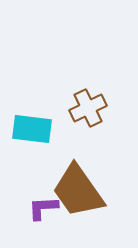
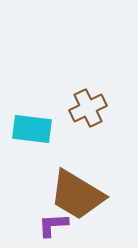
brown trapezoid: moved 1 px left, 4 px down; rotated 24 degrees counterclockwise
purple L-shape: moved 10 px right, 17 px down
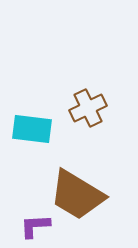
purple L-shape: moved 18 px left, 1 px down
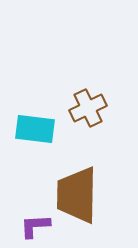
cyan rectangle: moved 3 px right
brown trapezoid: rotated 60 degrees clockwise
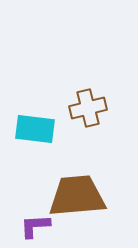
brown cross: rotated 12 degrees clockwise
brown trapezoid: moved 1 px down; rotated 84 degrees clockwise
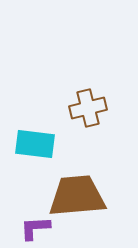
cyan rectangle: moved 15 px down
purple L-shape: moved 2 px down
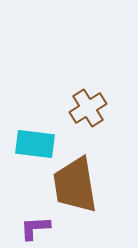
brown cross: rotated 18 degrees counterclockwise
brown trapezoid: moved 2 px left, 11 px up; rotated 94 degrees counterclockwise
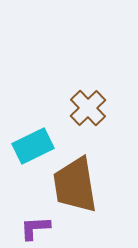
brown cross: rotated 12 degrees counterclockwise
cyan rectangle: moved 2 px left, 2 px down; rotated 33 degrees counterclockwise
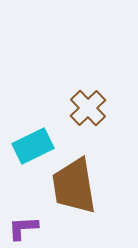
brown trapezoid: moved 1 px left, 1 px down
purple L-shape: moved 12 px left
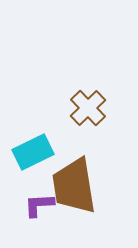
cyan rectangle: moved 6 px down
purple L-shape: moved 16 px right, 23 px up
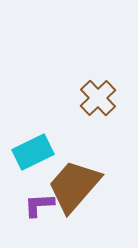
brown cross: moved 10 px right, 10 px up
brown trapezoid: rotated 50 degrees clockwise
